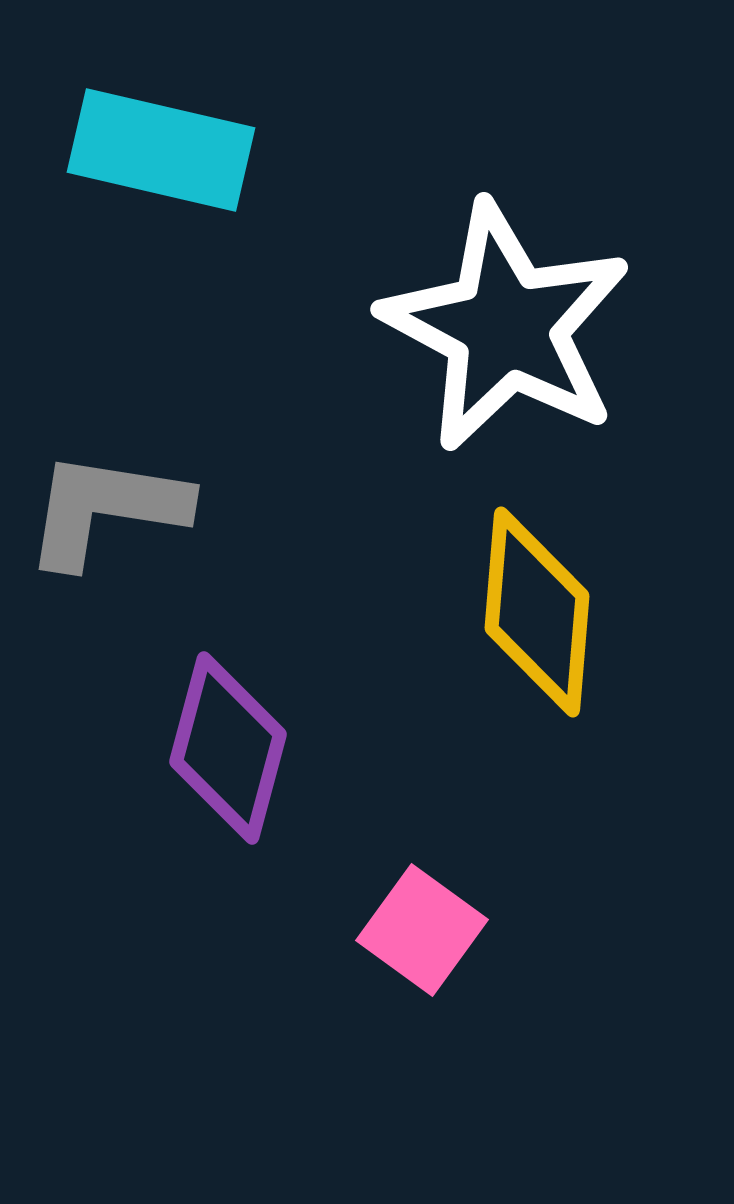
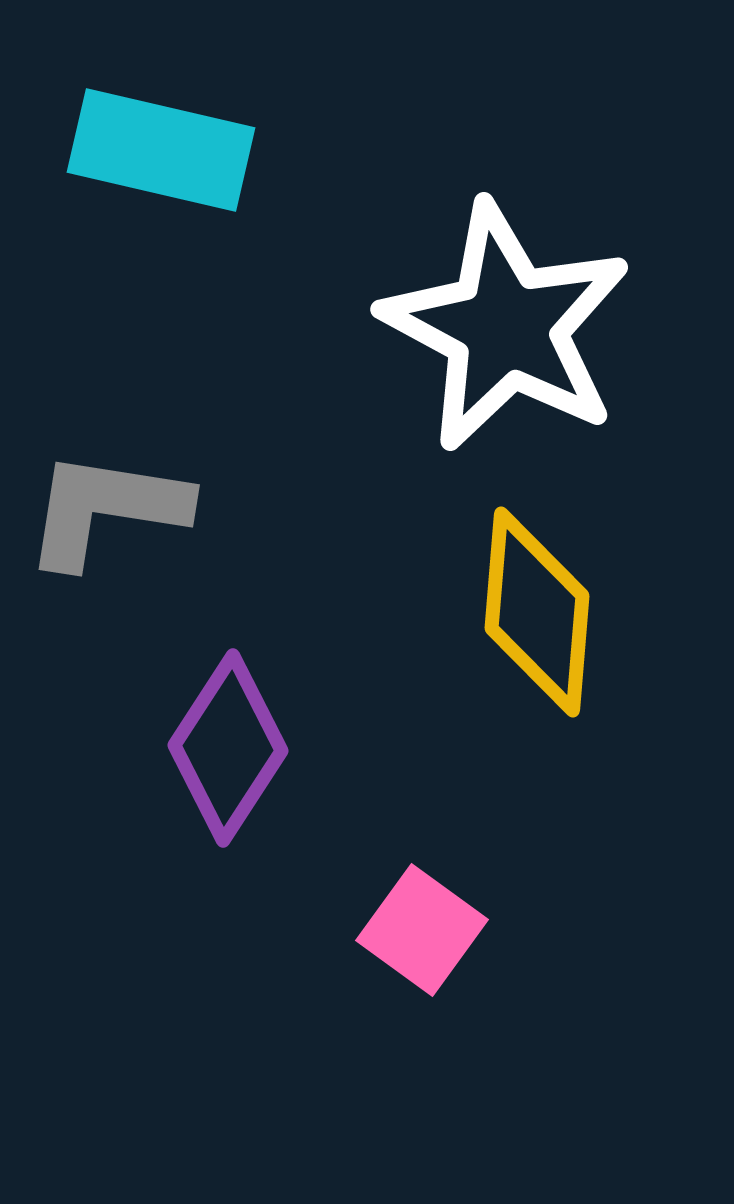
purple diamond: rotated 18 degrees clockwise
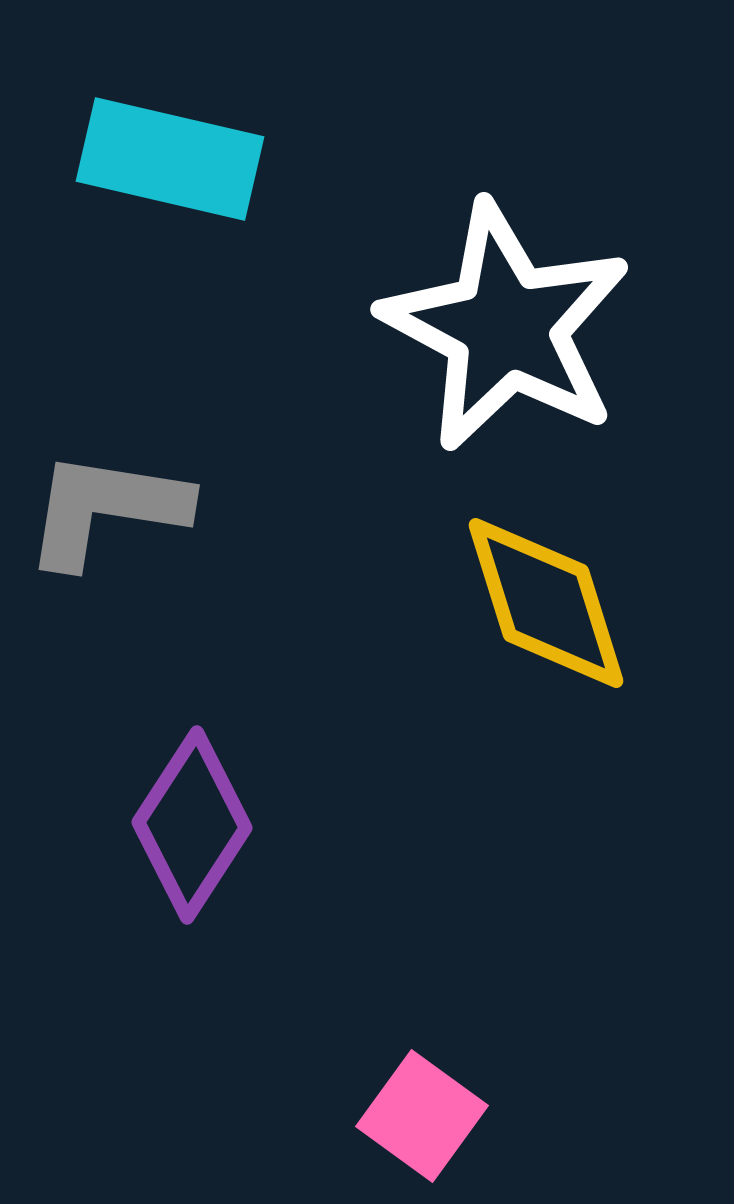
cyan rectangle: moved 9 px right, 9 px down
yellow diamond: moved 9 px right, 9 px up; rotated 22 degrees counterclockwise
purple diamond: moved 36 px left, 77 px down
pink square: moved 186 px down
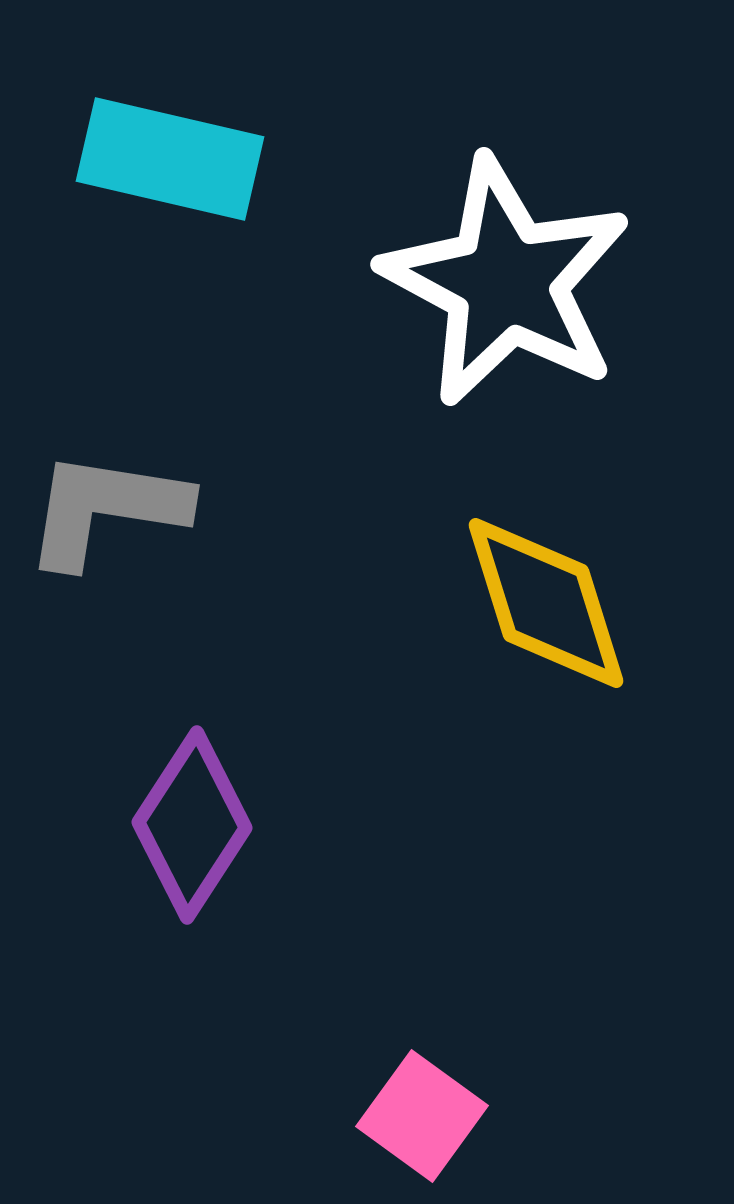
white star: moved 45 px up
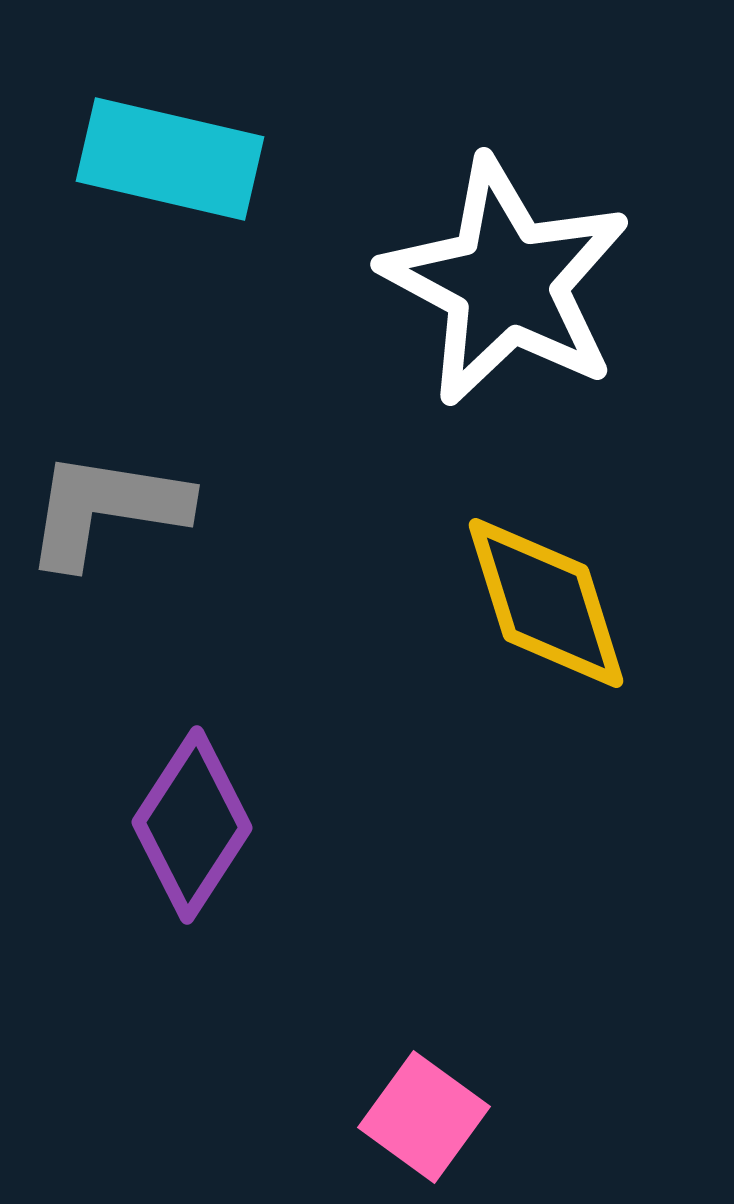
pink square: moved 2 px right, 1 px down
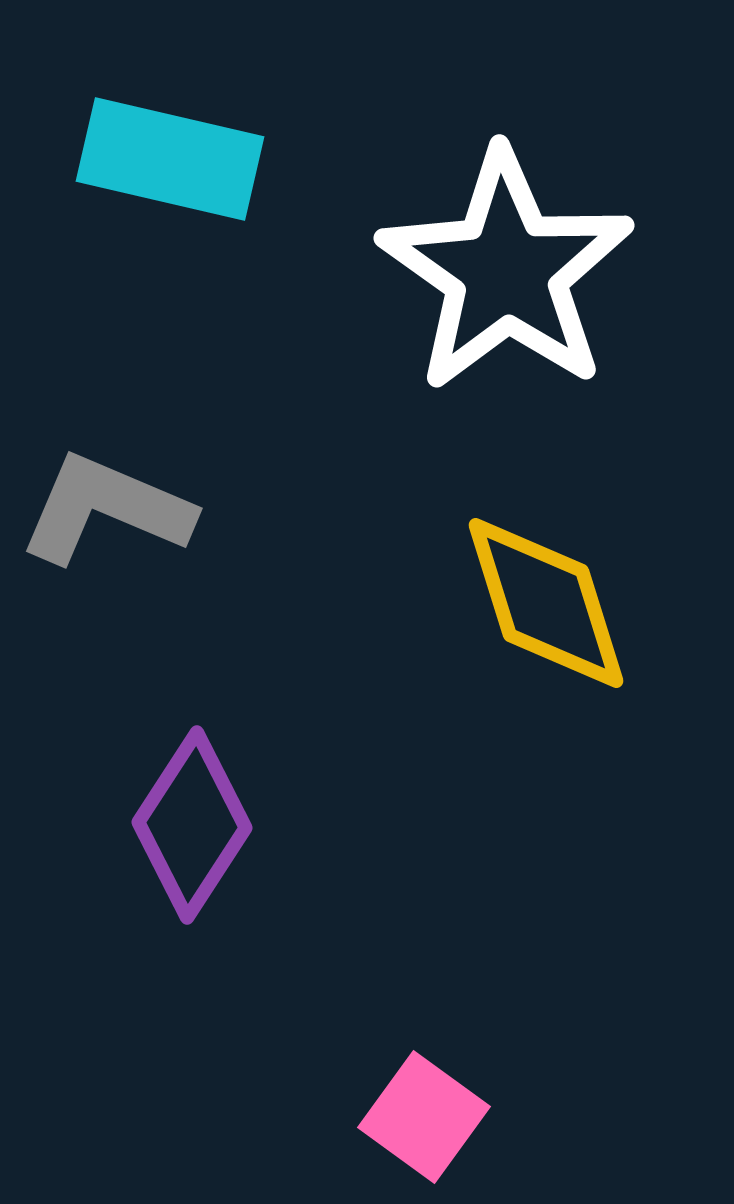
white star: moved 11 px up; rotated 7 degrees clockwise
gray L-shape: rotated 14 degrees clockwise
